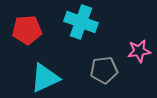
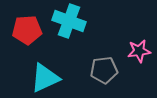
cyan cross: moved 12 px left, 1 px up
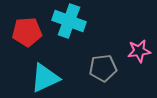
red pentagon: moved 2 px down
gray pentagon: moved 1 px left, 2 px up
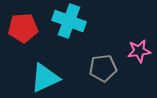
red pentagon: moved 4 px left, 4 px up
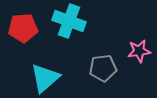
cyan triangle: rotated 16 degrees counterclockwise
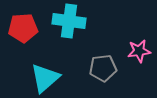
cyan cross: rotated 12 degrees counterclockwise
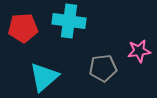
cyan triangle: moved 1 px left, 1 px up
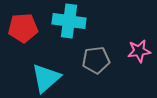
gray pentagon: moved 7 px left, 8 px up
cyan triangle: moved 2 px right, 1 px down
